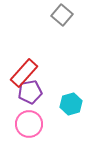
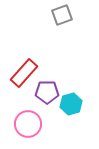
gray square: rotated 30 degrees clockwise
purple pentagon: moved 17 px right; rotated 10 degrees clockwise
pink circle: moved 1 px left
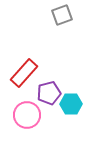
purple pentagon: moved 2 px right, 1 px down; rotated 15 degrees counterclockwise
cyan hexagon: rotated 15 degrees clockwise
pink circle: moved 1 px left, 9 px up
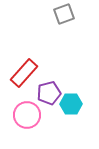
gray square: moved 2 px right, 1 px up
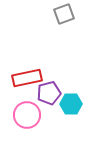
red rectangle: moved 3 px right, 5 px down; rotated 36 degrees clockwise
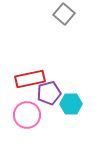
gray square: rotated 30 degrees counterclockwise
red rectangle: moved 3 px right, 1 px down
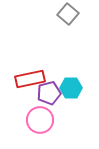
gray square: moved 4 px right
cyan hexagon: moved 16 px up
pink circle: moved 13 px right, 5 px down
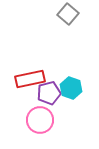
cyan hexagon: rotated 20 degrees clockwise
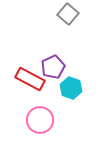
red rectangle: rotated 40 degrees clockwise
purple pentagon: moved 4 px right, 26 px up; rotated 10 degrees counterclockwise
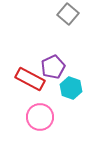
pink circle: moved 3 px up
